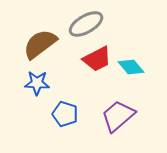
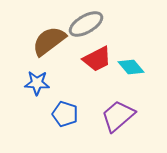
brown semicircle: moved 9 px right, 3 px up
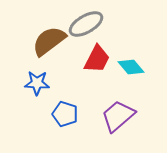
red trapezoid: rotated 36 degrees counterclockwise
